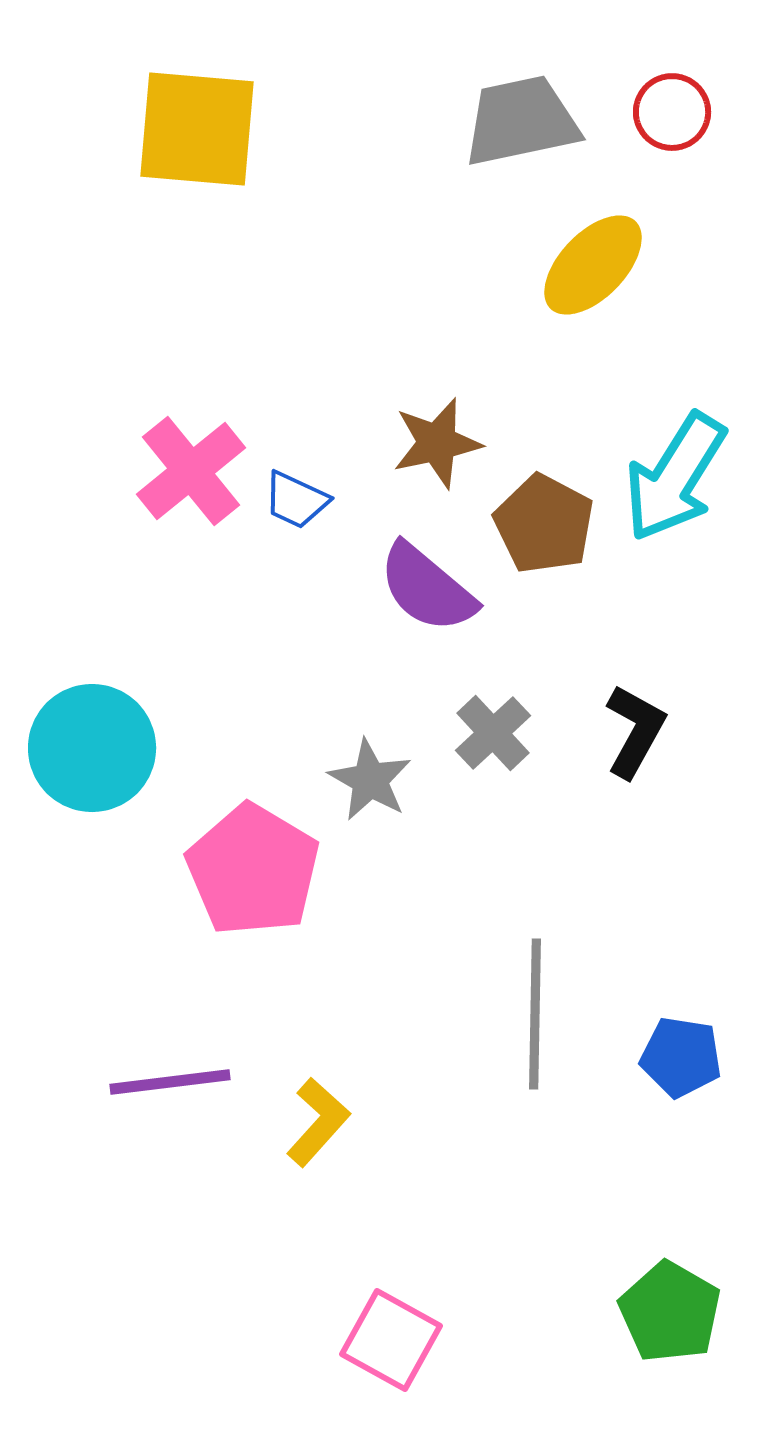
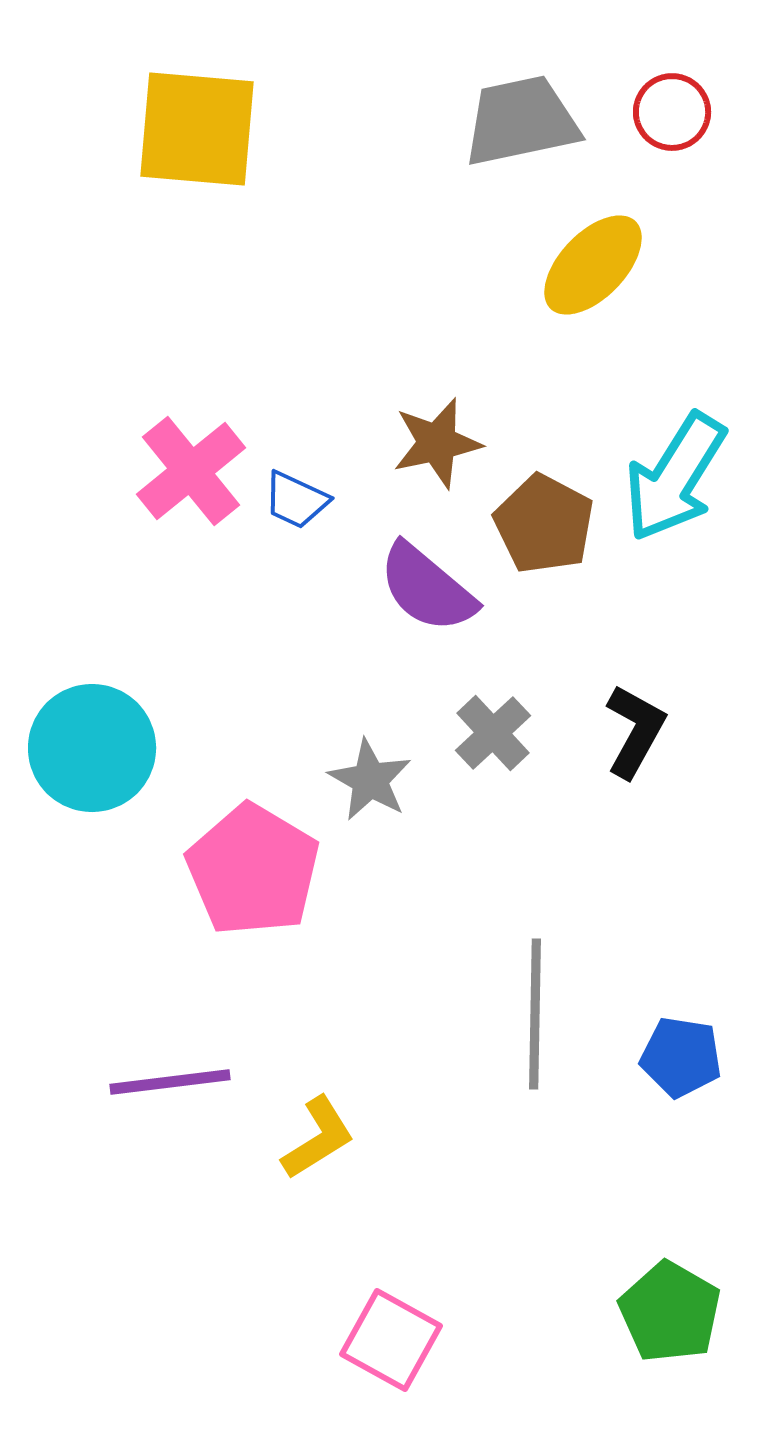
yellow L-shape: moved 16 px down; rotated 16 degrees clockwise
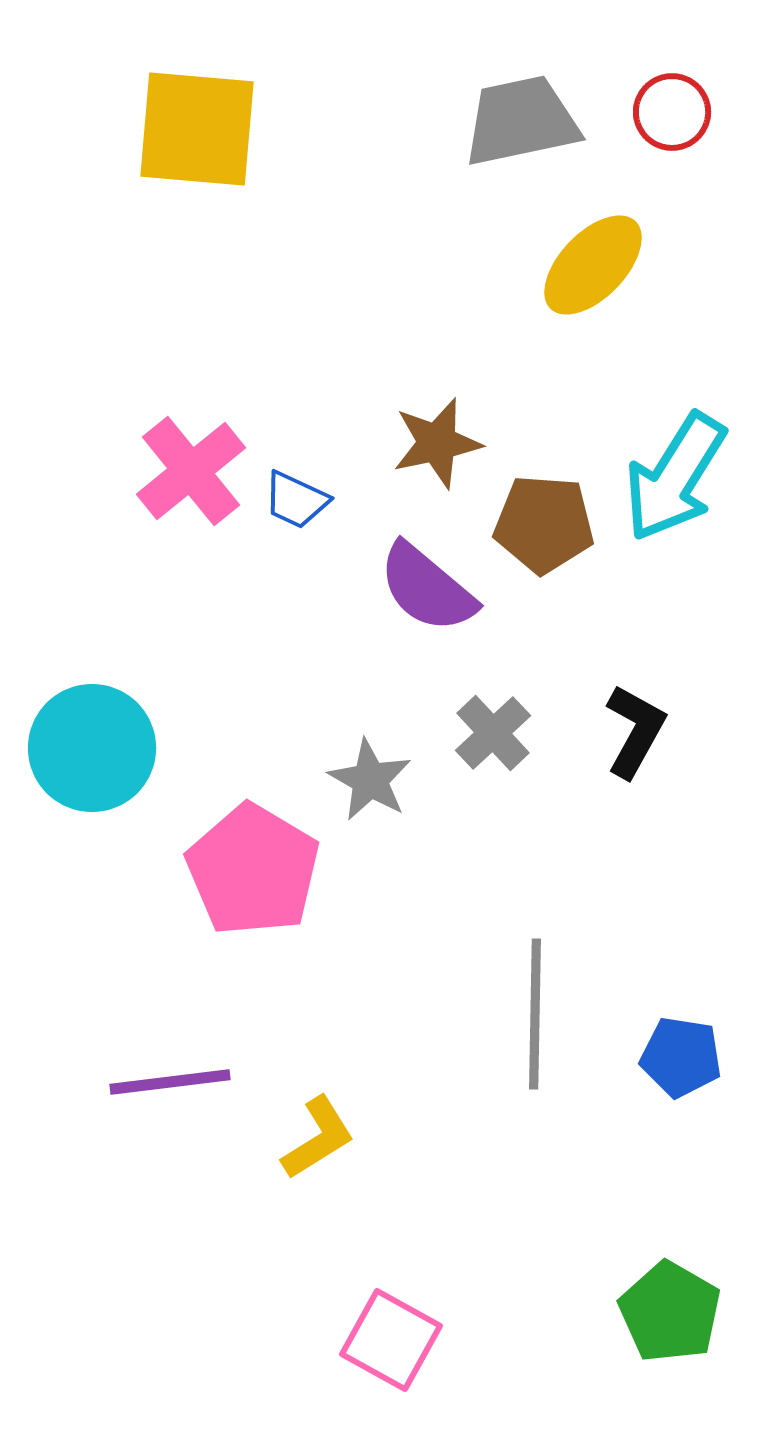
brown pentagon: rotated 24 degrees counterclockwise
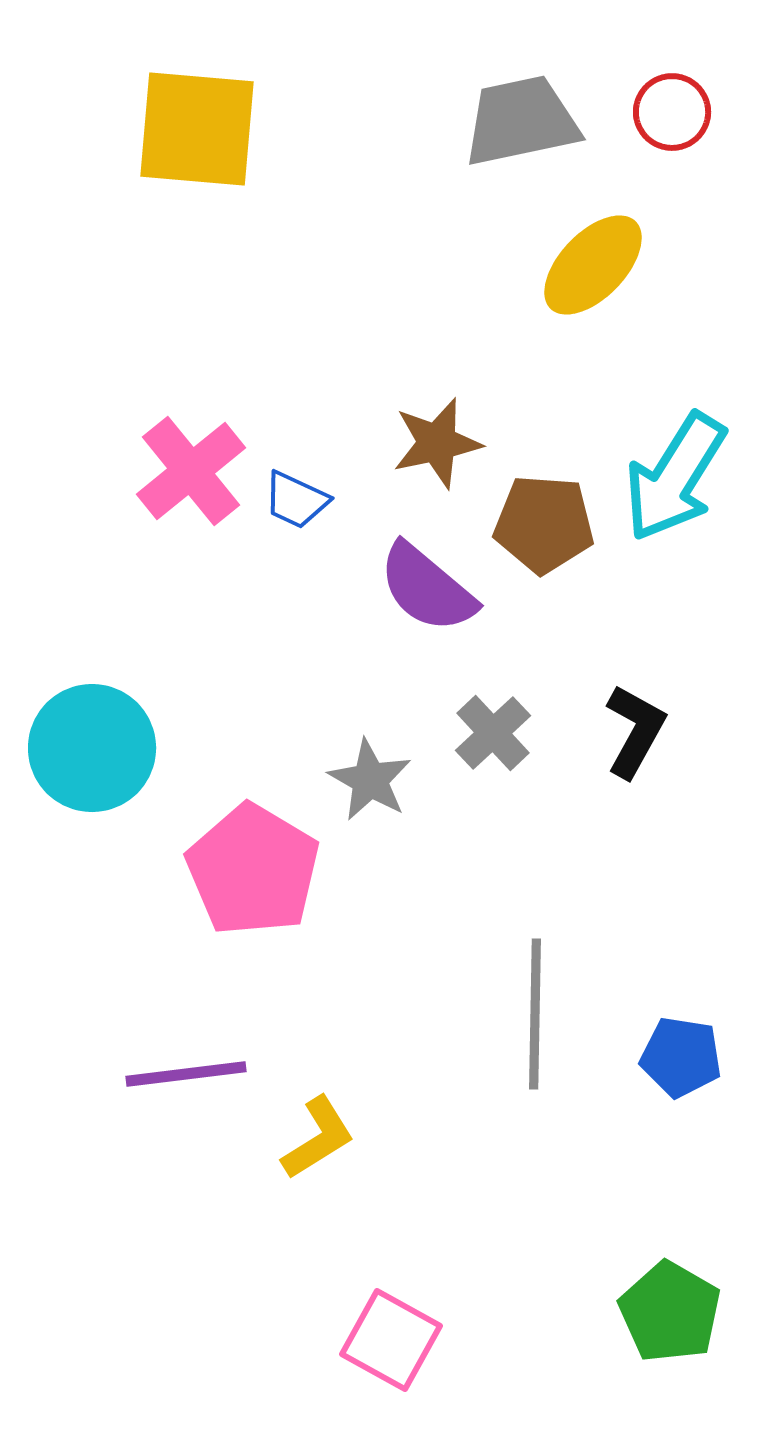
purple line: moved 16 px right, 8 px up
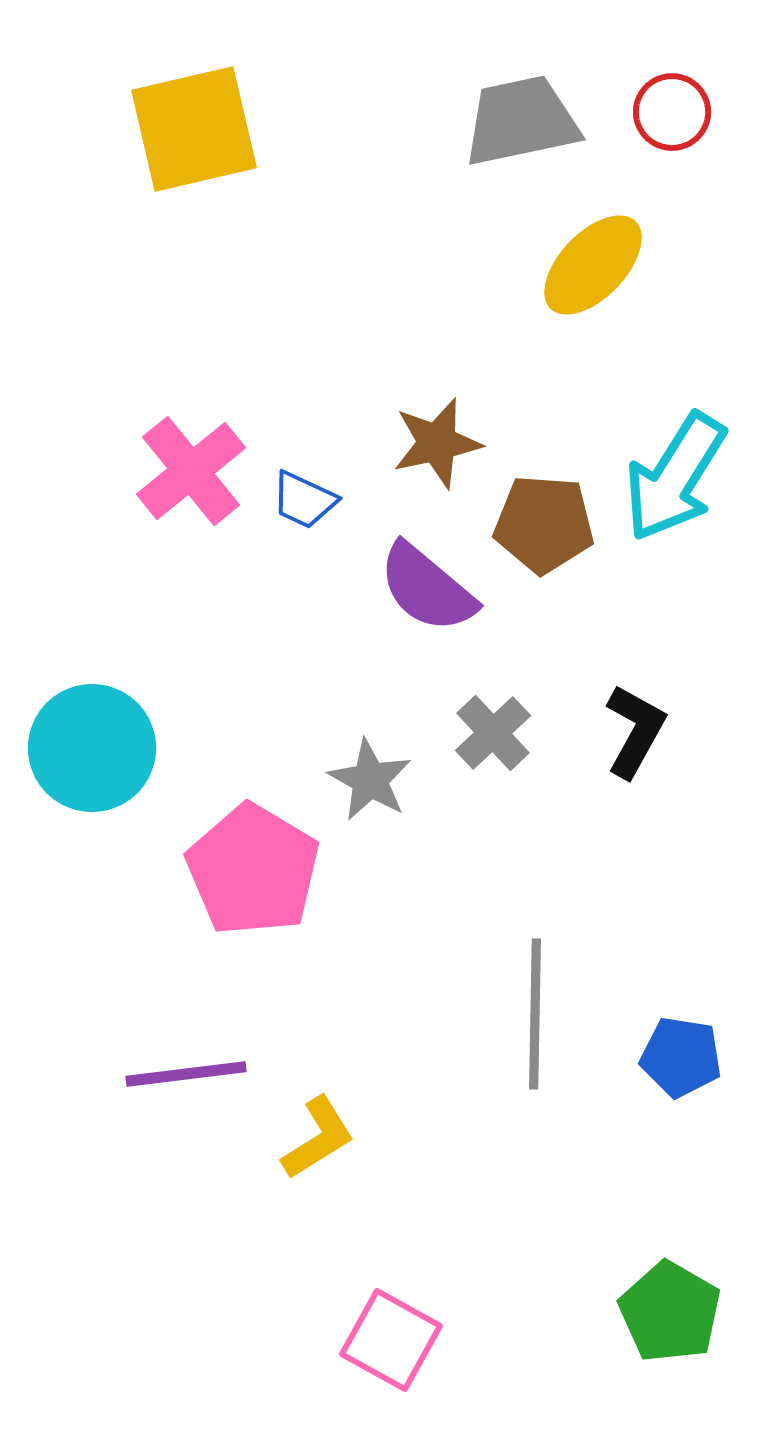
yellow square: moved 3 px left; rotated 18 degrees counterclockwise
blue trapezoid: moved 8 px right
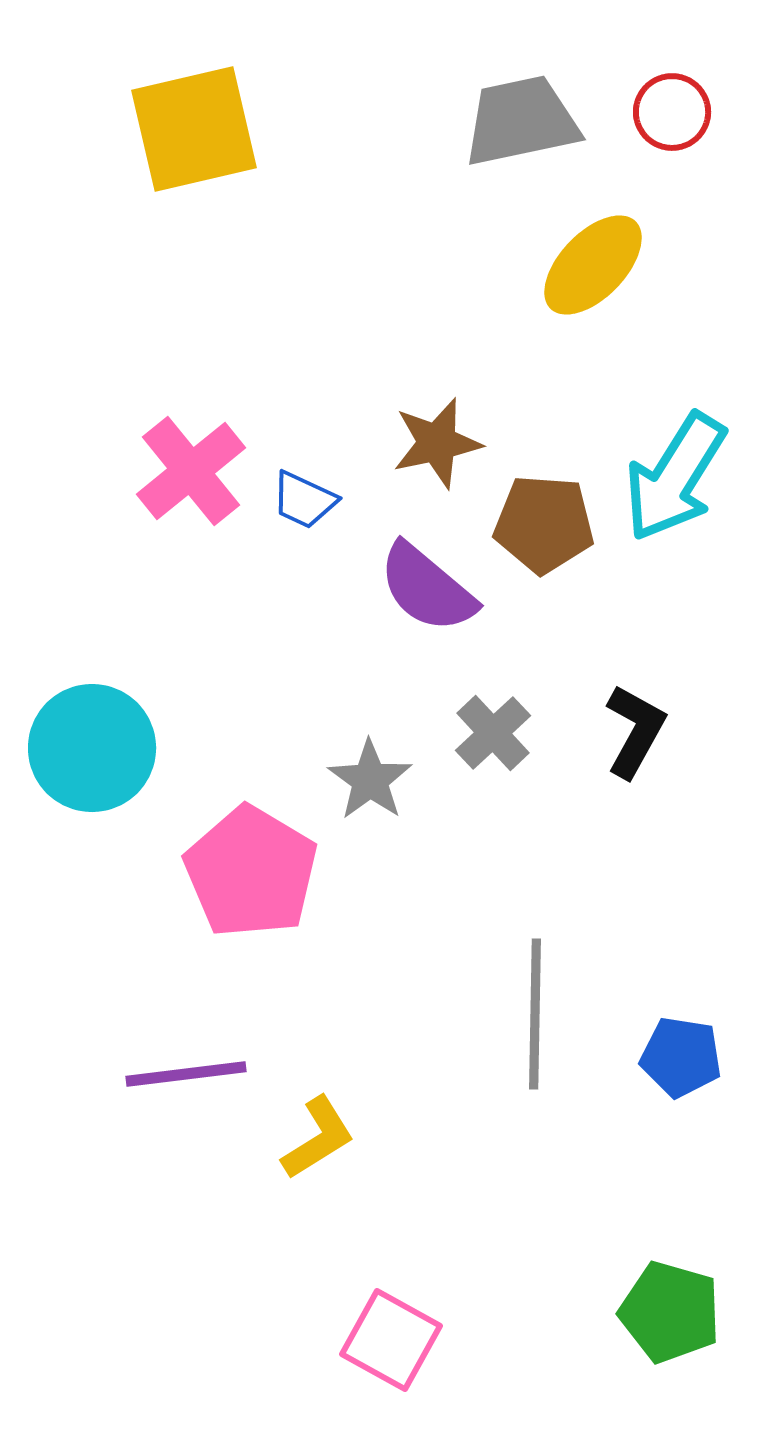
gray star: rotated 6 degrees clockwise
pink pentagon: moved 2 px left, 2 px down
green pentagon: rotated 14 degrees counterclockwise
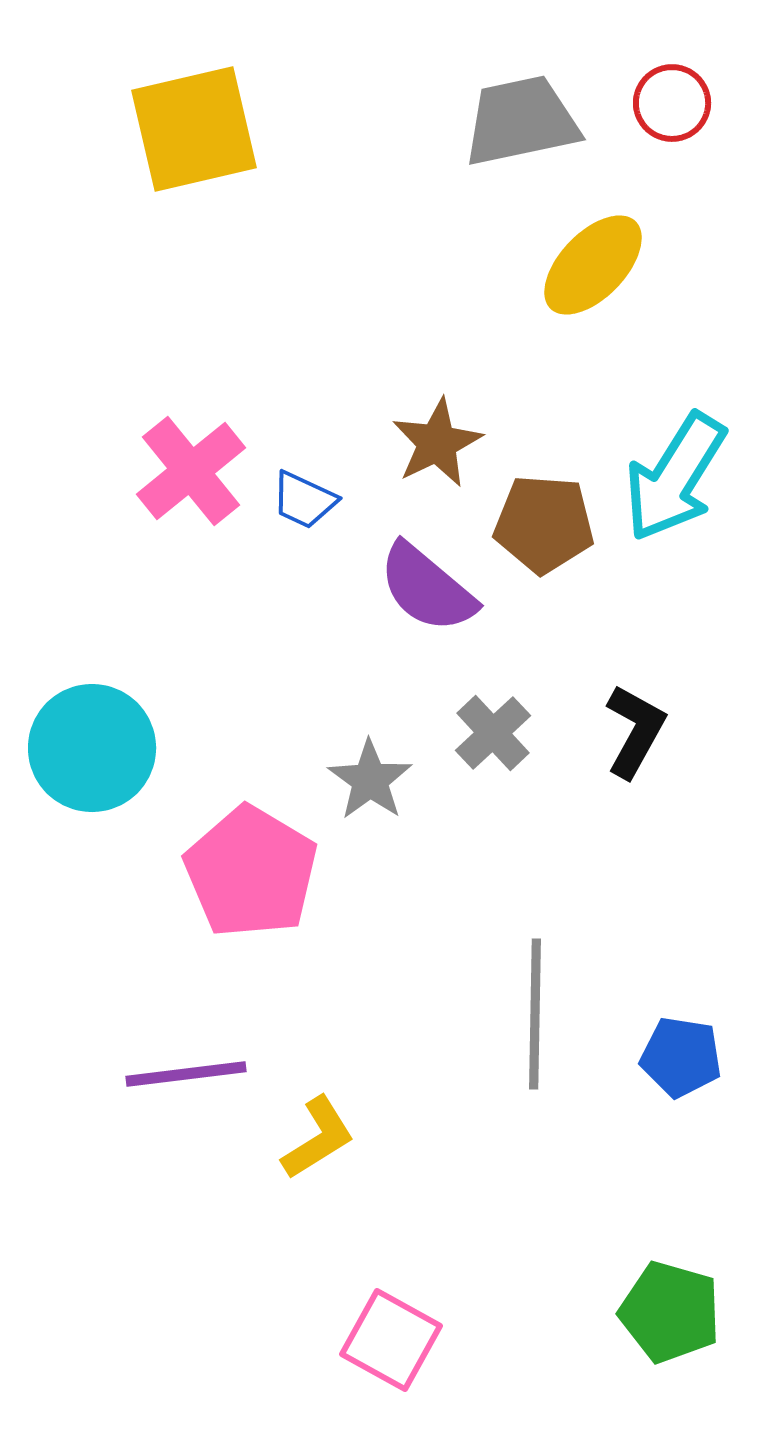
red circle: moved 9 px up
brown star: rotated 14 degrees counterclockwise
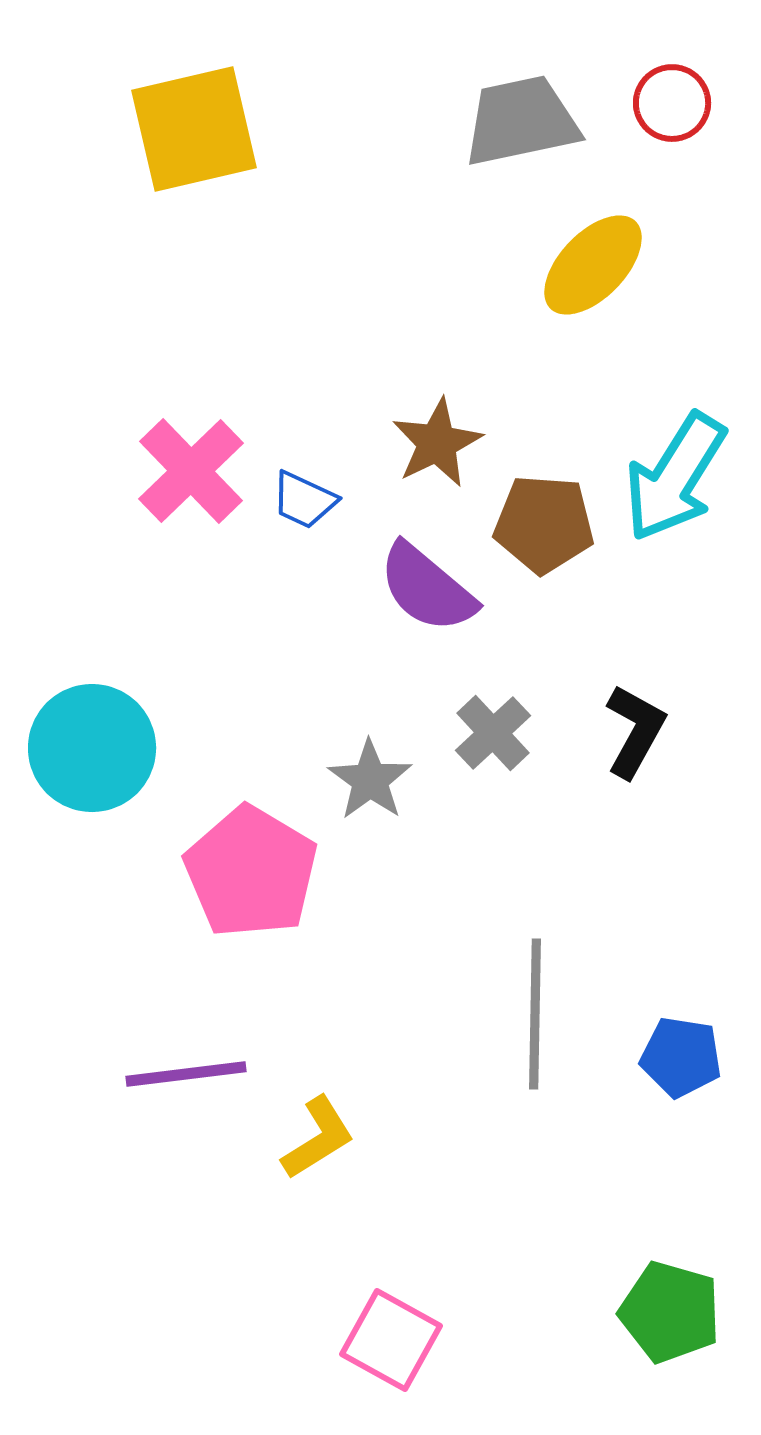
pink cross: rotated 5 degrees counterclockwise
